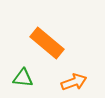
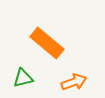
green triangle: rotated 20 degrees counterclockwise
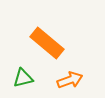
orange arrow: moved 4 px left, 2 px up
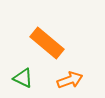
green triangle: rotated 40 degrees clockwise
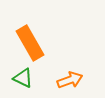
orange rectangle: moved 17 px left; rotated 20 degrees clockwise
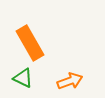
orange arrow: moved 1 px down
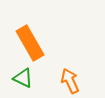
orange arrow: rotated 95 degrees counterclockwise
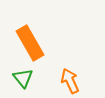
green triangle: rotated 25 degrees clockwise
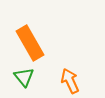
green triangle: moved 1 px right, 1 px up
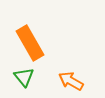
orange arrow: moved 1 px right; rotated 35 degrees counterclockwise
